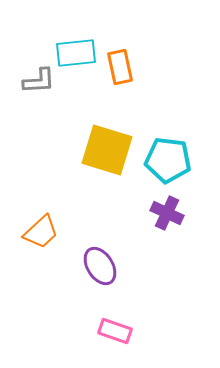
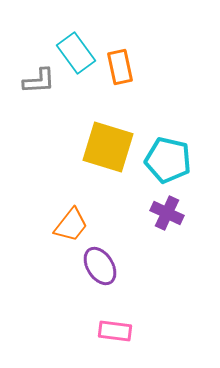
cyan rectangle: rotated 60 degrees clockwise
yellow square: moved 1 px right, 3 px up
cyan pentagon: rotated 6 degrees clockwise
orange trapezoid: moved 30 px right, 7 px up; rotated 9 degrees counterclockwise
pink rectangle: rotated 12 degrees counterclockwise
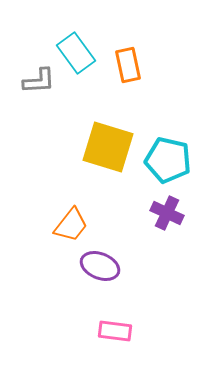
orange rectangle: moved 8 px right, 2 px up
purple ellipse: rotated 36 degrees counterclockwise
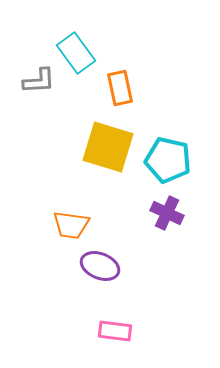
orange rectangle: moved 8 px left, 23 px down
orange trapezoid: rotated 60 degrees clockwise
